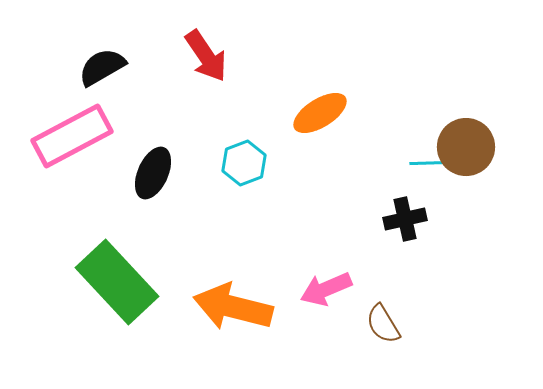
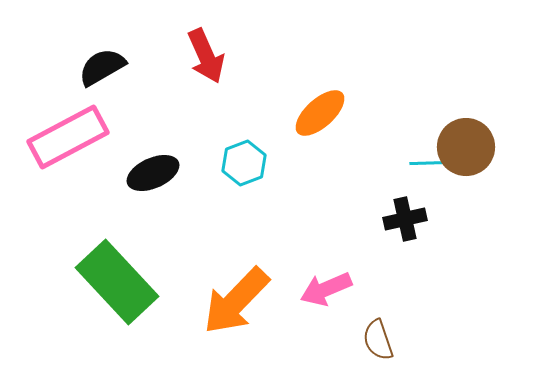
red arrow: rotated 10 degrees clockwise
orange ellipse: rotated 10 degrees counterclockwise
pink rectangle: moved 4 px left, 1 px down
black ellipse: rotated 42 degrees clockwise
orange arrow: moved 3 px right, 6 px up; rotated 60 degrees counterclockwise
brown semicircle: moved 5 px left, 16 px down; rotated 12 degrees clockwise
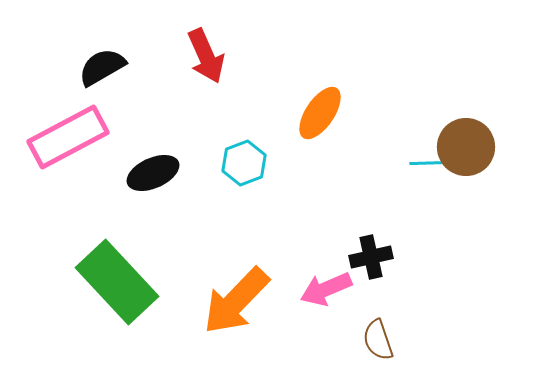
orange ellipse: rotated 14 degrees counterclockwise
black cross: moved 34 px left, 38 px down
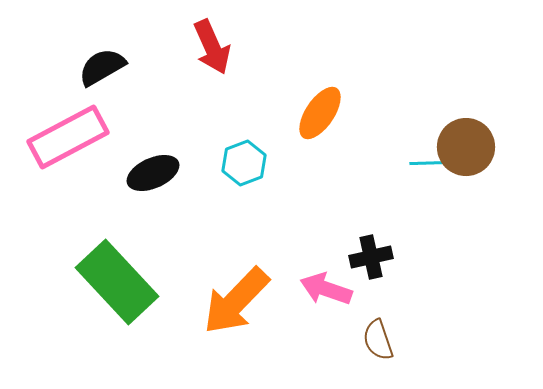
red arrow: moved 6 px right, 9 px up
pink arrow: rotated 42 degrees clockwise
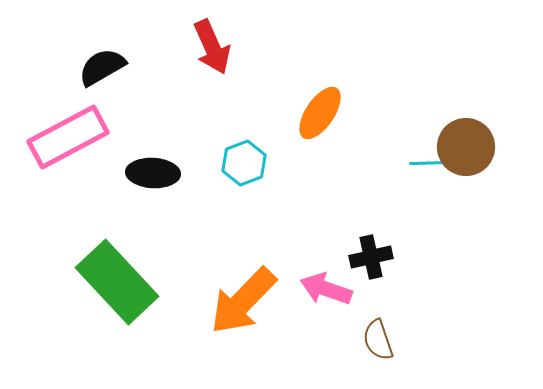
black ellipse: rotated 27 degrees clockwise
orange arrow: moved 7 px right
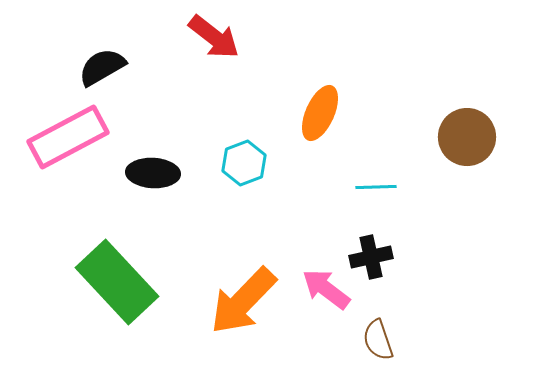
red arrow: moved 2 px right, 10 px up; rotated 28 degrees counterclockwise
orange ellipse: rotated 10 degrees counterclockwise
brown circle: moved 1 px right, 10 px up
cyan line: moved 54 px left, 24 px down
pink arrow: rotated 18 degrees clockwise
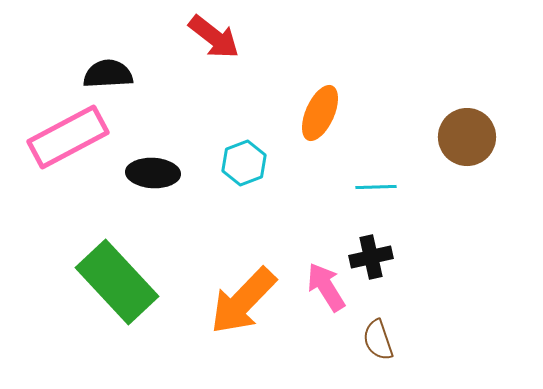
black semicircle: moved 6 px right, 7 px down; rotated 27 degrees clockwise
pink arrow: moved 2 px up; rotated 21 degrees clockwise
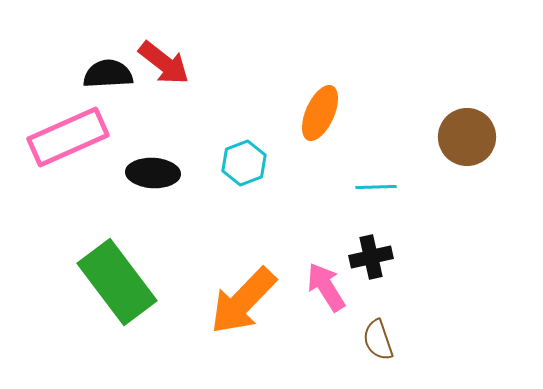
red arrow: moved 50 px left, 26 px down
pink rectangle: rotated 4 degrees clockwise
green rectangle: rotated 6 degrees clockwise
